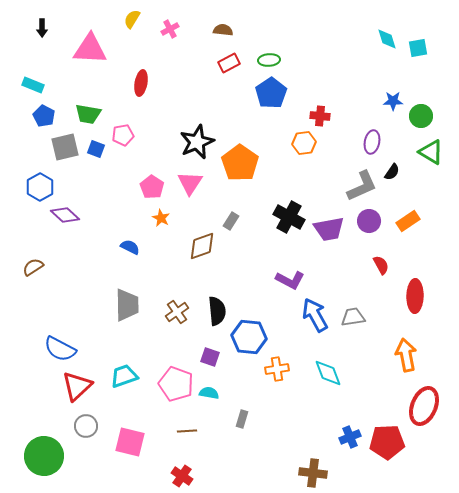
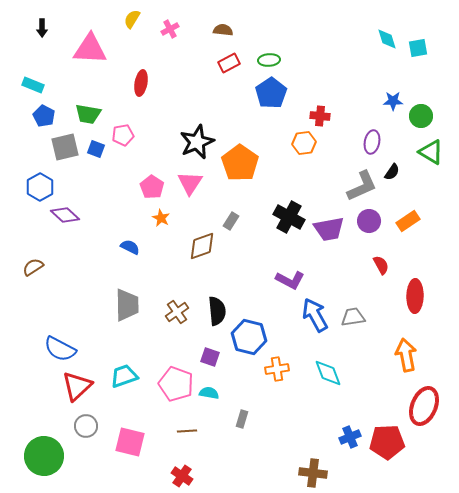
blue hexagon at (249, 337): rotated 8 degrees clockwise
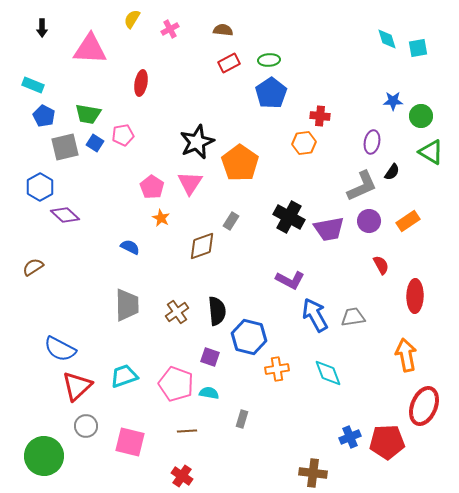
blue square at (96, 149): moved 1 px left, 6 px up; rotated 12 degrees clockwise
